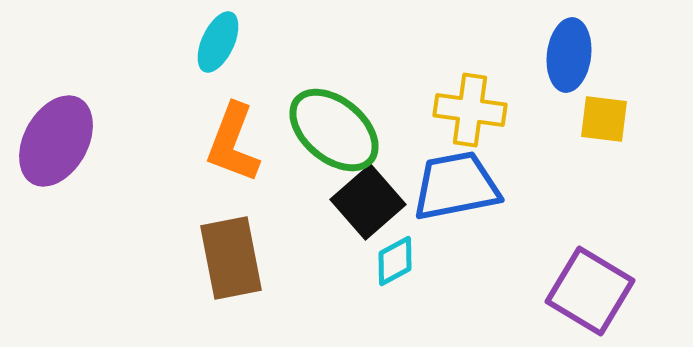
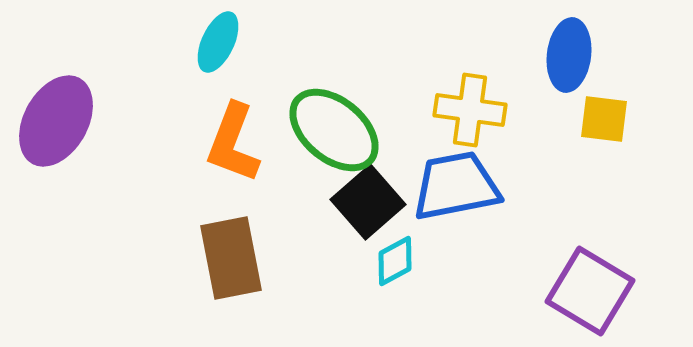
purple ellipse: moved 20 px up
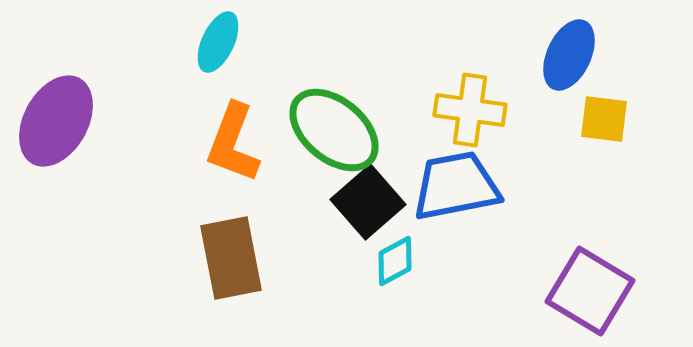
blue ellipse: rotated 18 degrees clockwise
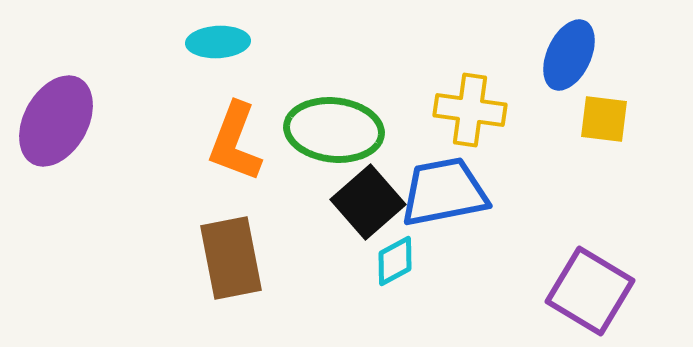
cyan ellipse: rotated 62 degrees clockwise
green ellipse: rotated 34 degrees counterclockwise
orange L-shape: moved 2 px right, 1 px up
blue trapezoid: moved 12 px left, 6 px down
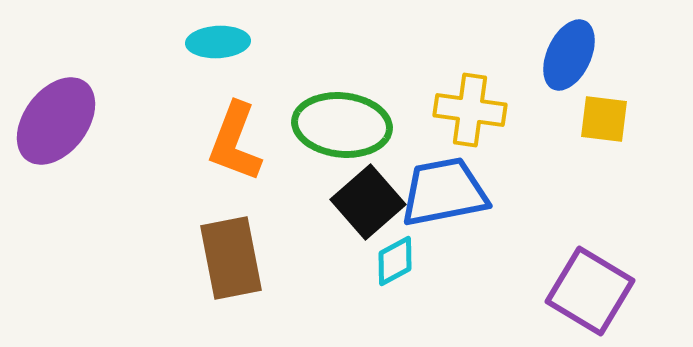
purple ellipse: rotated 8 degrees clockwise
green ellipse: moved 8 px right, 5 px up
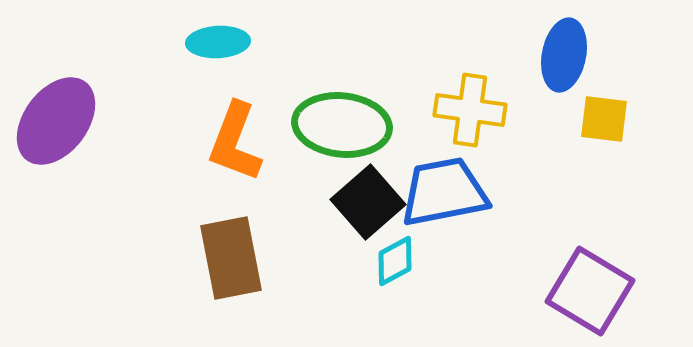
blue ellipse: moved 5 px left; rotated 14 degrees counterclockwise
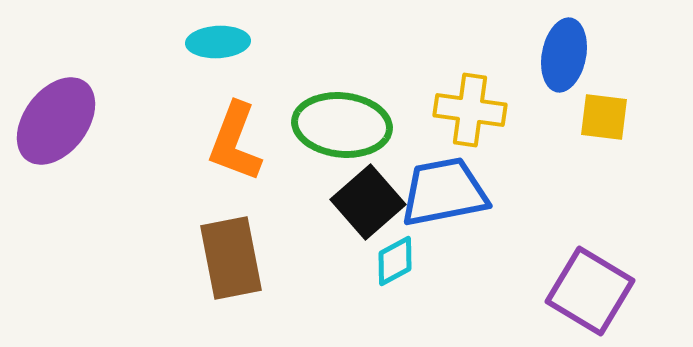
yellow square: moved 2 px up
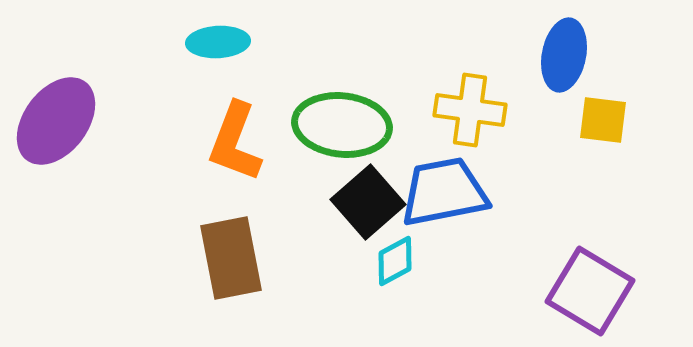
yellow square: moved 1 px left, 3 px down
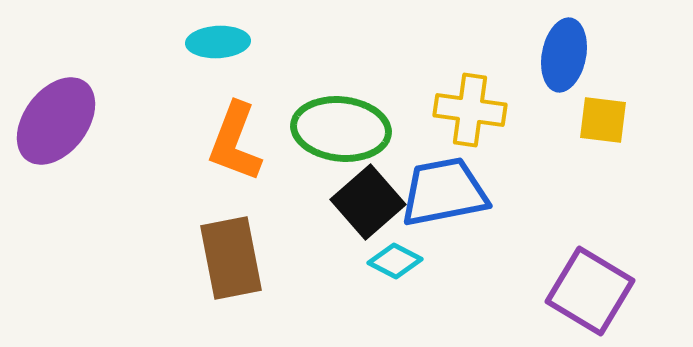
green ellipse: moved 1 px left, 4 px down
cyan diamond: rotated 56 degrees clockwise
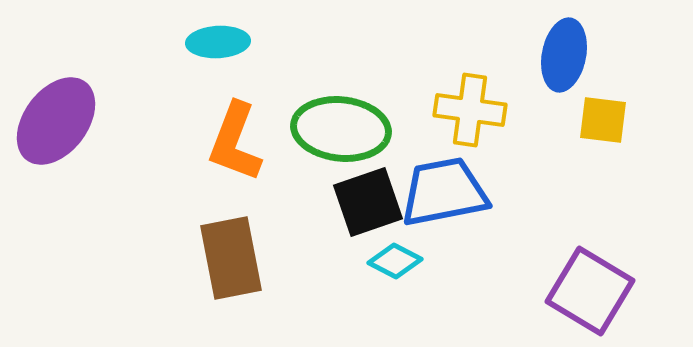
black square: rotated 22 degrees clockwise
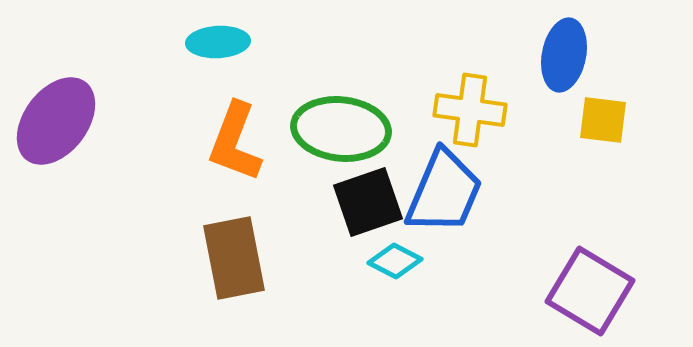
blue trapezoid: rotated 124 degrees clockwise
brown rectangle: moved 3 px right
